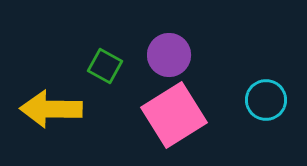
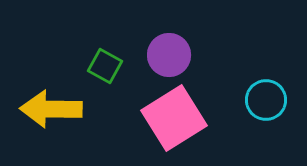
pink square: moved 3 px down
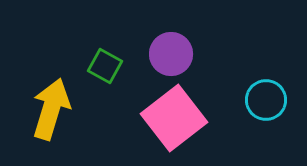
purple circle: moved 2 px right, 1 px up
yellow arrow: rotated 106 degrees clockwise
pink square: rotated 6 degrees counterclockwise
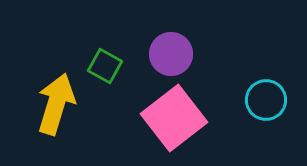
yellow arrow: moved 5 px right, 5 px up
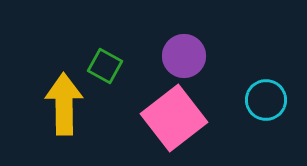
purple circle: moved 13 px right, 2 px down
yellow arrow: moved 8 px right; rotated 18 degrees counterclockwise
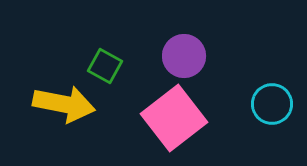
cyan circle: moved 6 px right, 4 px down
yellow arrow: rotated 102 degrees clockwise
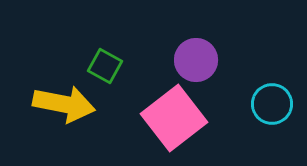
purple circle: moved 12 px right, 4 px down
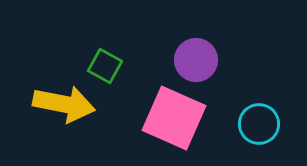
cyan circle: moved 13 px left, 20 px down
pink square: rotated 28 degrees counterclockwise
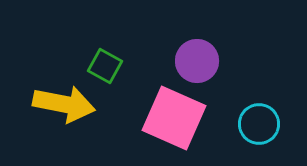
purple circle: moved 1 px right, 1 px down
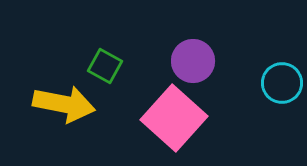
purple circle: moved 4 px left
pink square: rotated 18 degrees clockwise
cyan circle: moved 23 px right, 41 px up
